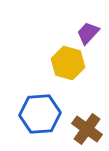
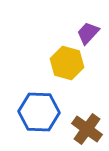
yellow hexagon: moved 1 px left
blue hexagon: moved 1 px left, 2 px up; rotated 6 degrees clockwise
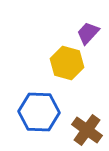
brown cross: moved 1 px down
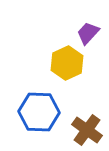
yellow hexagon: rotated 20 degrees clockwise
